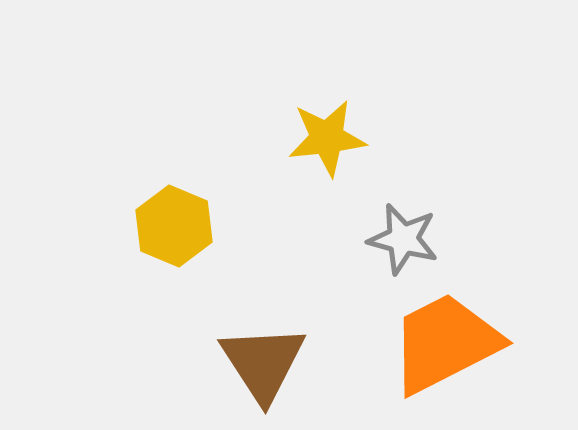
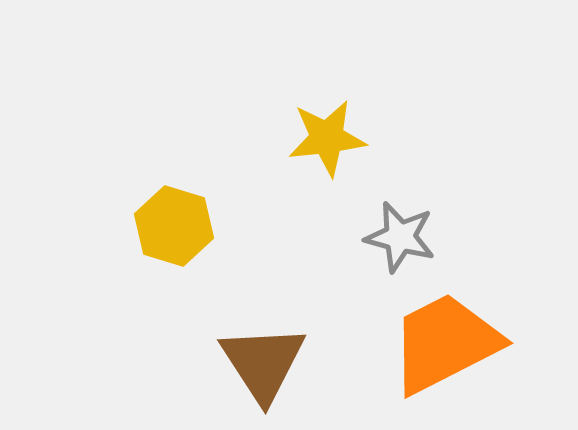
yellow hexagon: rotated 6 degrees counterclockwise
gray star: moved 3 px left, 2 px up
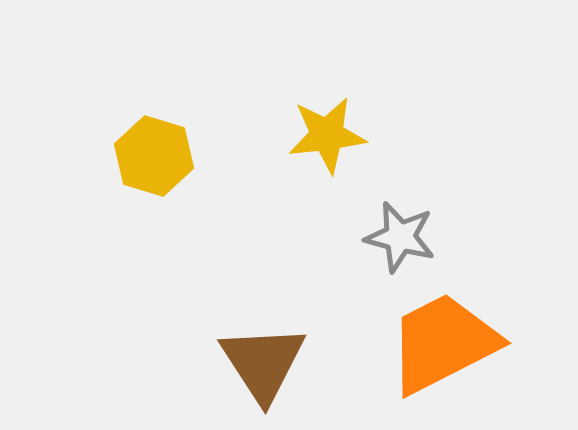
yellow star: moved 3 px up
yellow hexagon: moved 20 px left, 70 px up
orange trapezoid: moved 2 px left
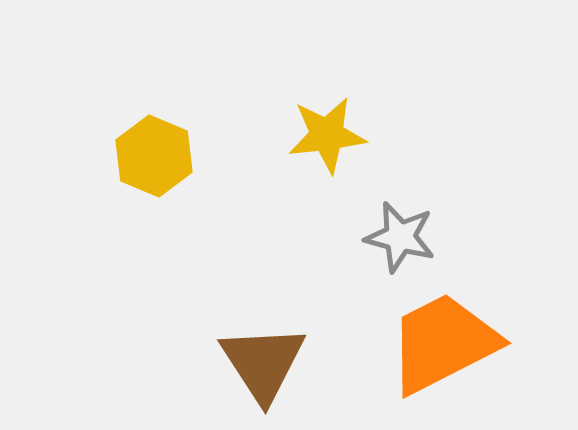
yellow hexagon: rotated 6 degrees clockwise
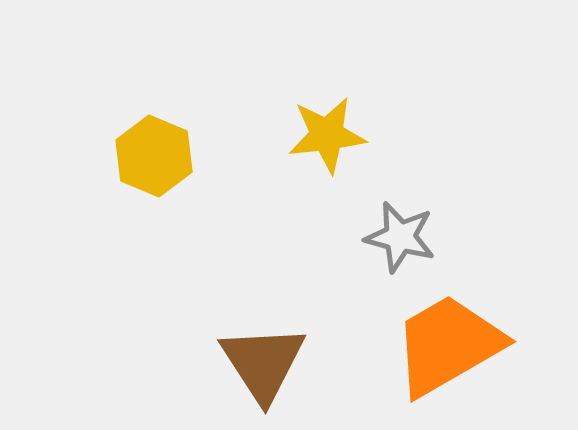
orange trapezoid: moved 5 px right, 2 px down; rotated 3 degrees counterclockwise
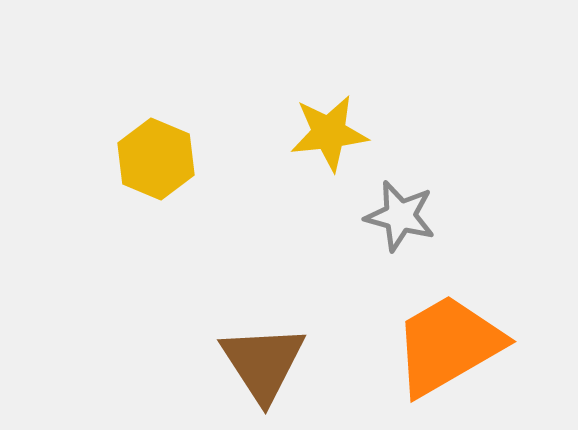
yellow star: moved 2 px right, 2 px up
yellow hexagon: moved 2 px right, 3 px down
gray star: moved 21 px up
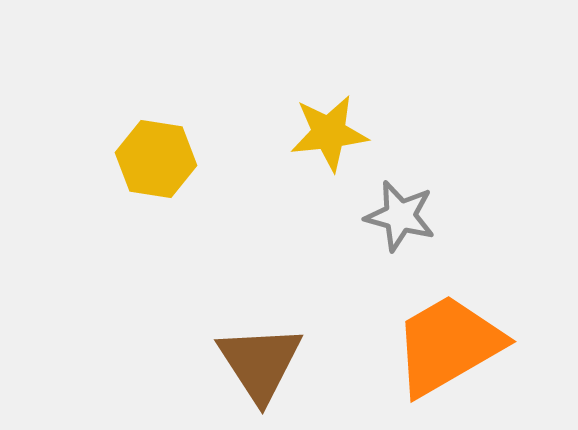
yellow hexagon: rotated 14 degrees counterclockwise
brown triangle: moved 3 px left
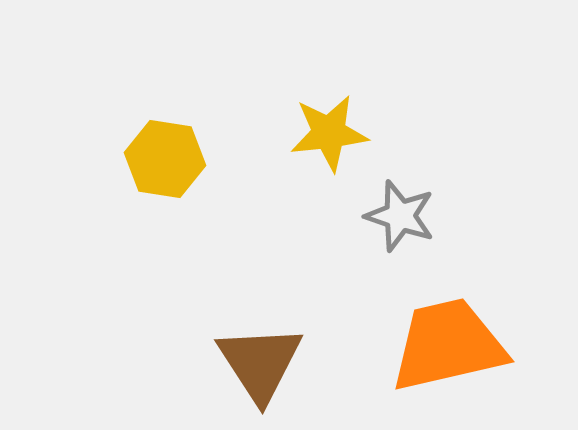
yellow hexagon: moved 9 px right
gray star: rotated 4 degrees clockwise
orange trapezoid: rotated 17 degrees clockwise
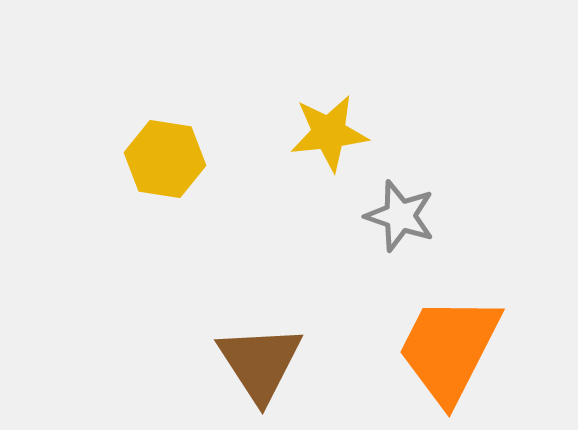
orange trapezoid: moved 1 px right, 4 px down; rotated 50 degrees counterclockwise
